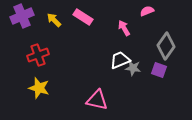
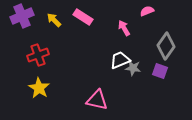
purple square: moved 1 px right, 1 px down
yellow star: rotated 15 degrees clockwise
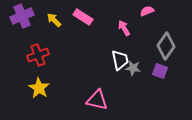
white trapezoid: rotated 100 degrees clockwise
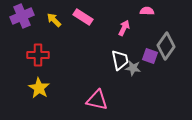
pink semicircle: rotated 24 degrees clockwise
pink arrow: rotated 56 degrees clockwise
red cross: rotated 20 degrees clockwise
purple square: moved 10 px left, 15 px up
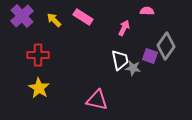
purple cross: rotated 20 degrees counterclockwise
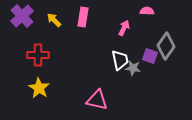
pink rectangle: rotated 66 degrees clockwise
